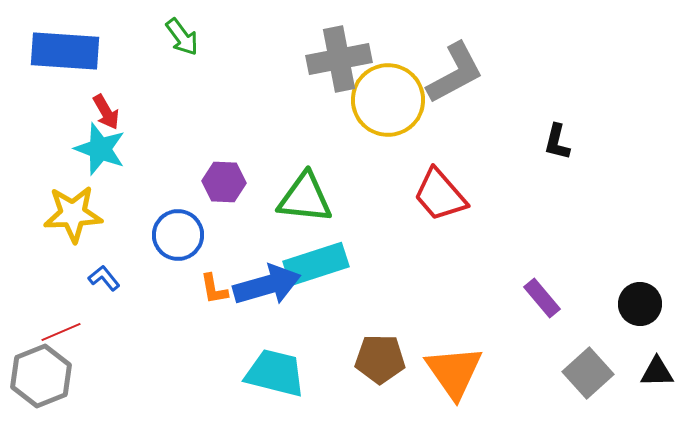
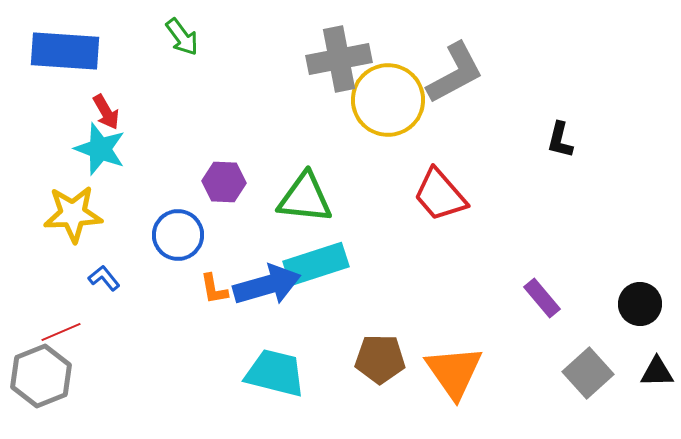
black L-shape: moved 3 px right, 2 px up
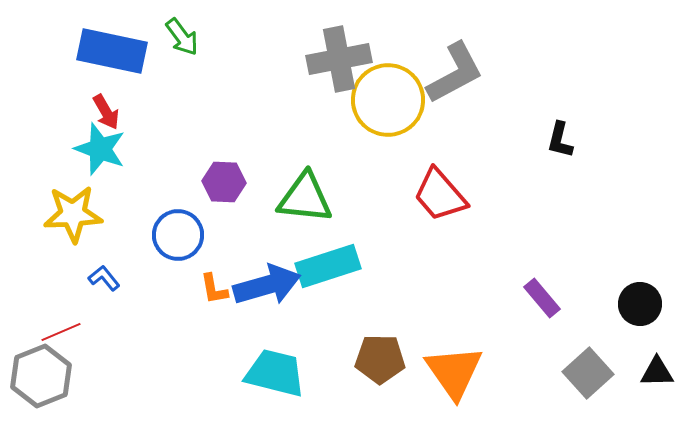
blue rectangle: moved 47 px right; rotated 8 degrees clockwise
cyan rectangle: moved 12 px right, 2 px down
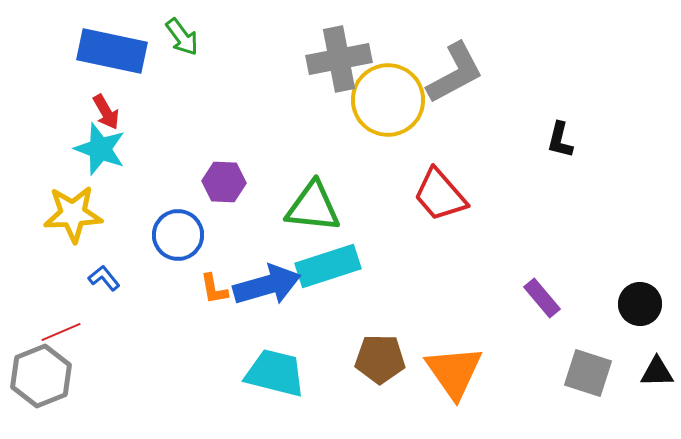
green triangle: moved 8 px right, 9 px down
gray square: rotated 30 degrees counterclockwise
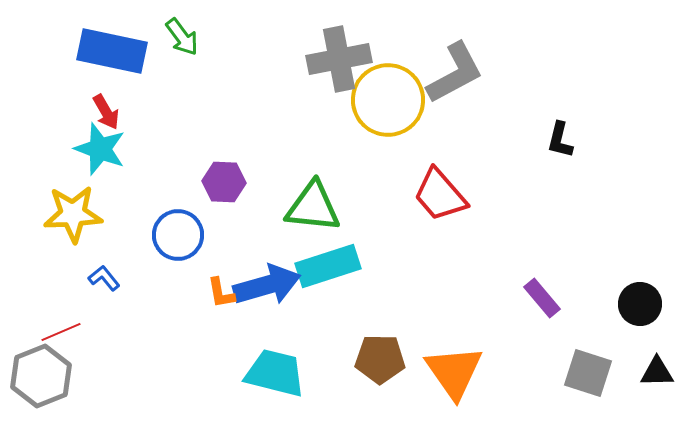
orange L-shape: moved 7 px right, 4 px down
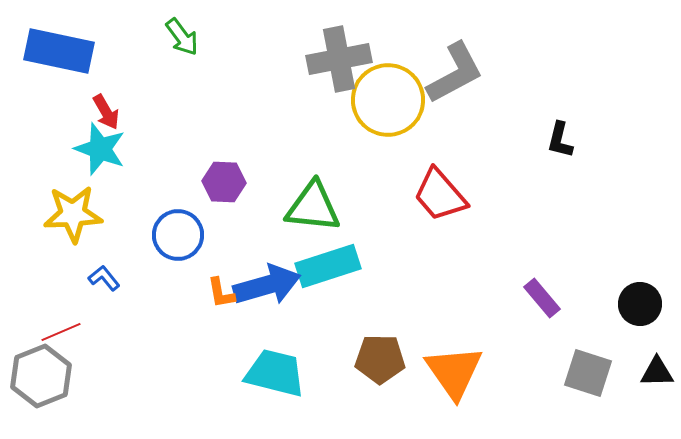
blue rectangle: moved 53 px left
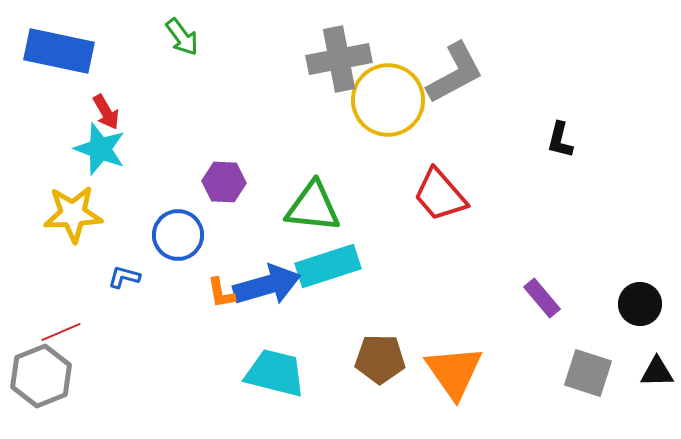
blue L-shape: moved 20 px right, 1 px up; rotated 36 degrees counterclockwise
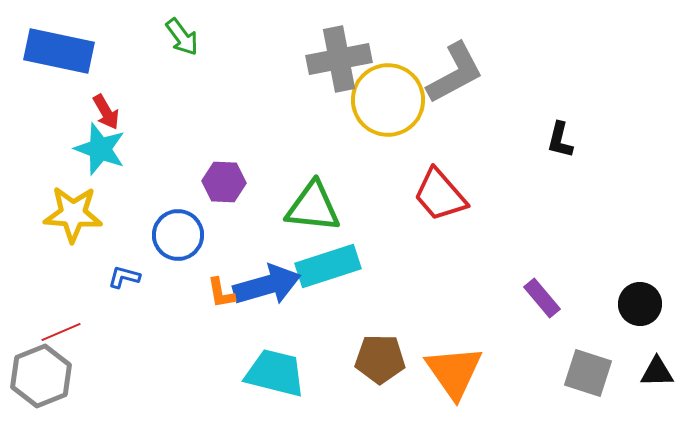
yellow star: rotated 6 degrees clockwise
